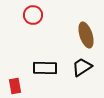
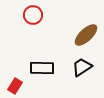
brown ellipse: rotated 65 degrees clockwise
black rectangle: moved 3 px left
red rectangle: rotated 42 degrees clockwise
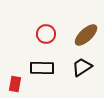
red circle: moved 13 px right, 19 px down
red rectangle: moved 2 px up; rotated 21 degrees counterclockwise
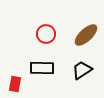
black trapezoid: moved 3 px down
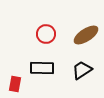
brown ellipse: rotated 10 degrees clockwise
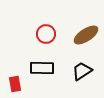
black trapezoid: moved 1 px down
red rectangle: rotated 21 degrees counterclockwise
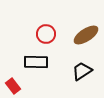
black rectangle: moved 6 px left, 6 px up
red rectangle: moved 2 px left, 2 px down; rotated 28 degrees counterclockwise
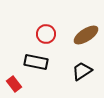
black rectangle: rotated 10 degrees clockwise
red rectangle: moved 1 px right, 2 px up
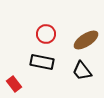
brown ellipse: moved 5 px down
black rectangle: moved 6 px right
black trapezoid: rotated 95 degrees counterclockwise
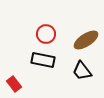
black rectangle: moved 1 px right, 2 px up
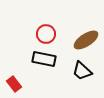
black rectangle: moved 1 px right, 1 px up
black trapezoid: rotated 10 degrees counterclockwise
